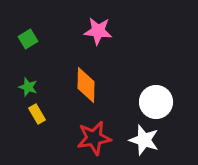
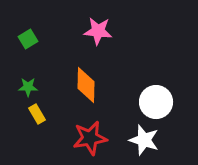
green star: rotated 18 degrees counterclockwise
red star: moved 4 px left
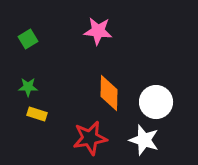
orange diamond: moved 23 px right, 8 px down
yellow rectangle: rotated 42 degrees counterclockwise
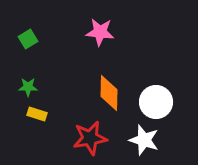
pink star: moved 2 px right, 1 px down
